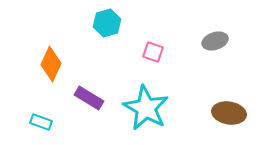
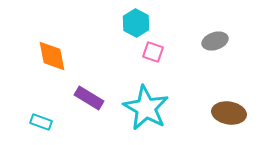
cyan hexagon: moved 29 px right; rotated 16 degrees counterclockwise
orange diamond: moved 1 px right, 8 px up; rotated 36 degrees counterclockwise
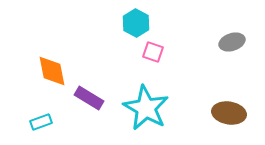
gray ellipse: moved 17 px right, 1 px down
orange diamond: moved 15 px down
cyan rectangle: rotated 40 degrees counterclockwise
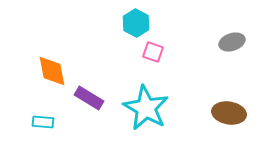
cyan rectangle: moved 2 px right; rotated 25 degrees clockwise
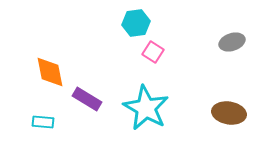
cyan hexagon: rotated 24 degrees clockwise
pink square: rotated 15 degrees clockwise
orange diamond: moved 2 px left, 1 px down
purple rectangle: moved 2 px left, 1 px down
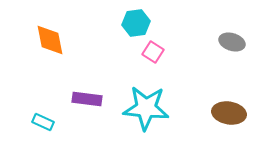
gray ellipse: rotated 35 degrees clockwise
orange diamond: moved 32 px up
purple rectangle: rotated 24 degrees counterclockwise
cyan star: rotated 24 degrees counterclockwise
cyan rectangle: rotated 20 degrees clockwise
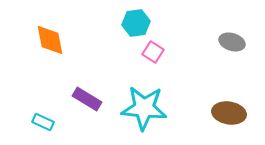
purple rectangle: rotated 24 degrees clockwise
cyan star: moved 2 px left
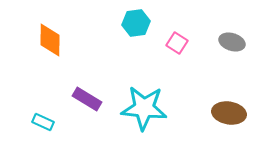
orange diamond: rotated 12 degrees clockwise
pink square: moved 24 px right, 9 px up
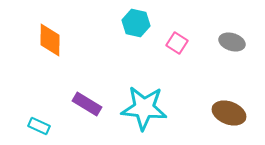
cyan hexagon: rotated 20 degrees clockwise
purple rectangle: moved 5 px down
brown ellipse: rotated 12 degrees clockwise
cyan rectangle: moved 4 px left, 4 px down
